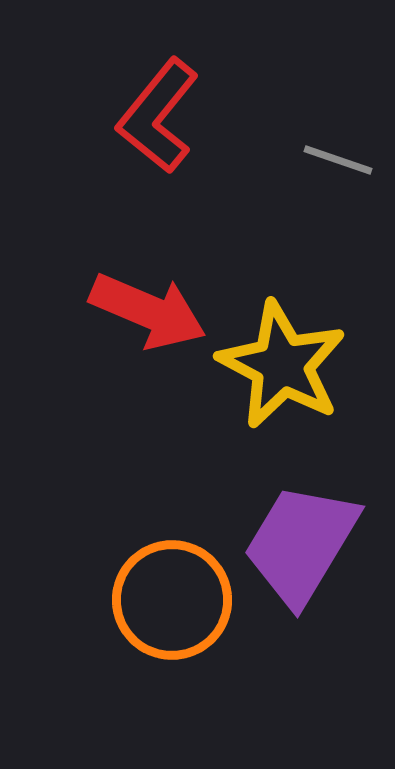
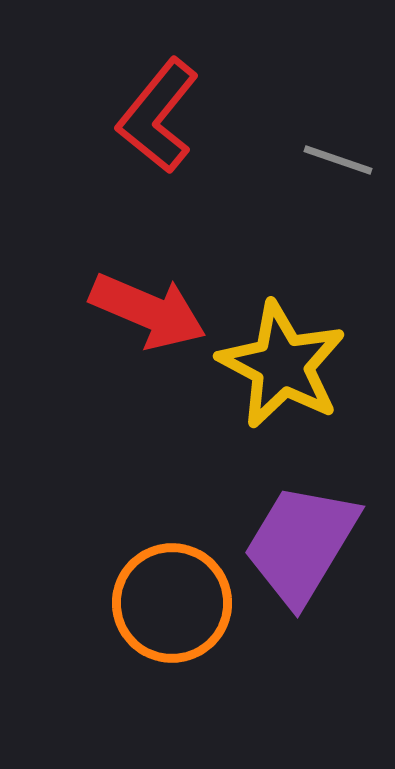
orange circle: moved 3 px down
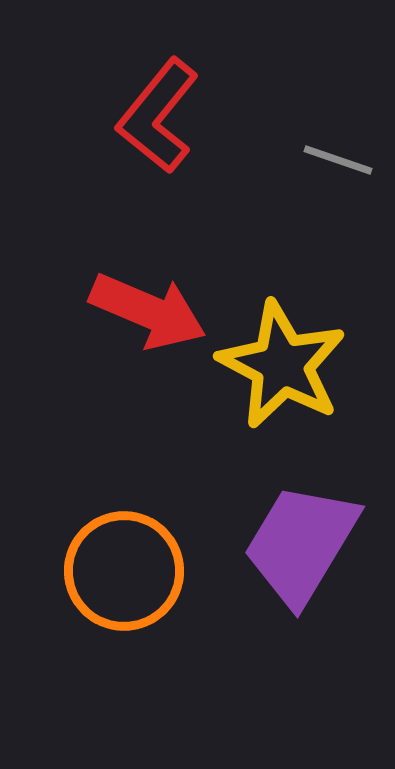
orange circle: moved 48 px left, 32 px up
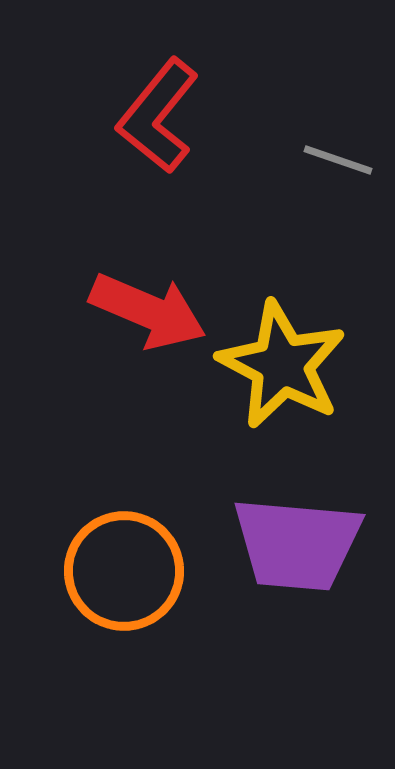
purple trapezoid: moved 4 px left; rotated 116 degrees counterclockwise
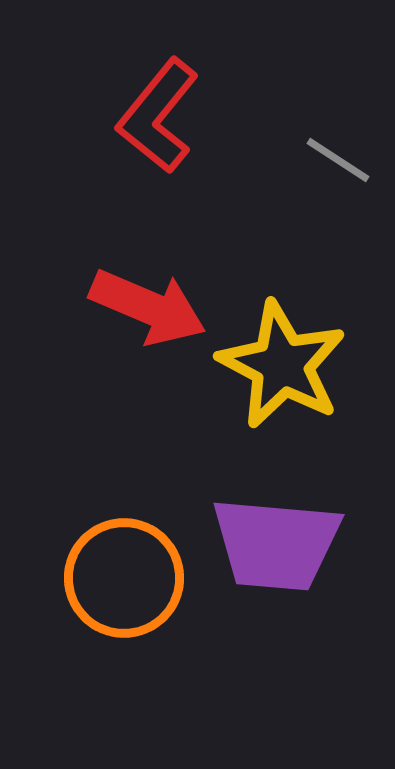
gray line: rotated 14 degrees clockwise
red arrow: moved 4 px up
purple trapezoid: moved 21 px left
orange circle: moved 7 px down
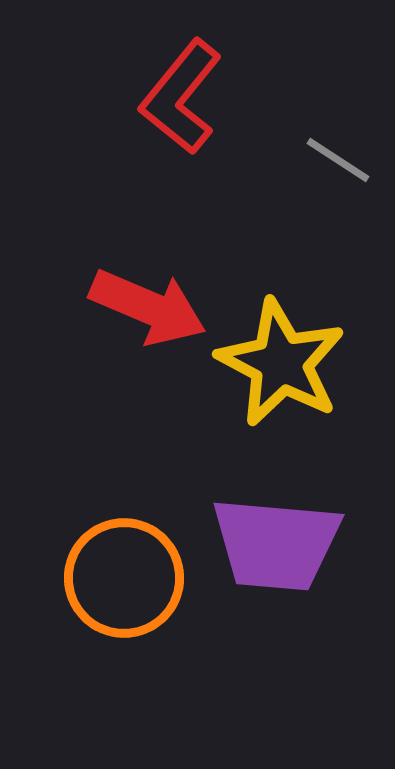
red L-shape: moved 23 px right, 19 px up
yellow star: moved 1 px left, 2 px up
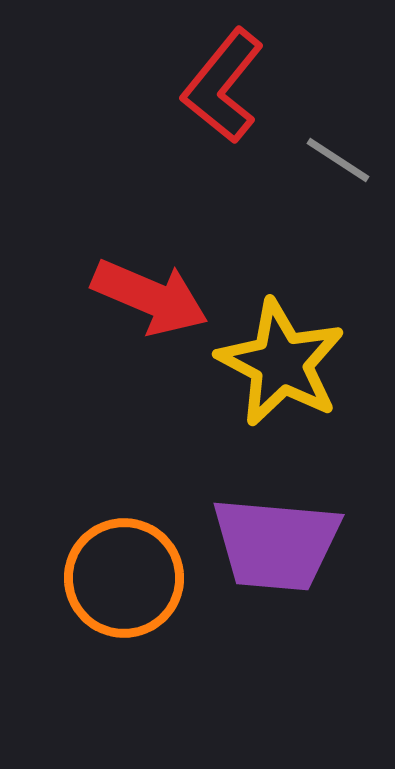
red L-shape: moved 42 px right, 11 px up
red arrow: moved 2 px right, 10 px up
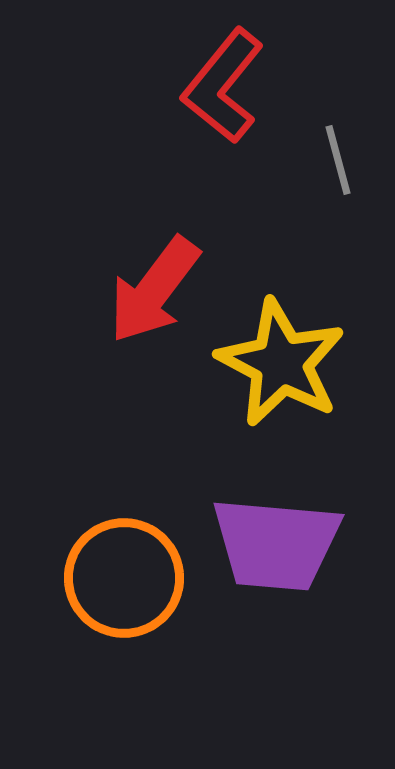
gray line: rotated 42 degrees clockwise
red arrow: moved 4 px right, 7 px up; rotated 104 degrees clockwise
